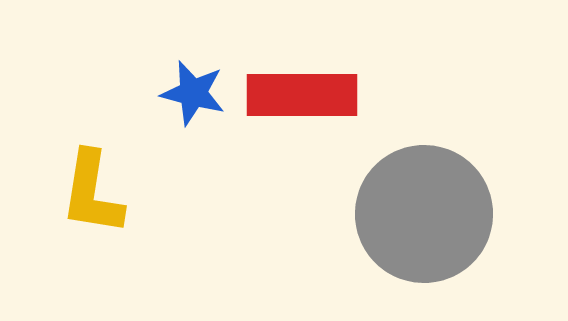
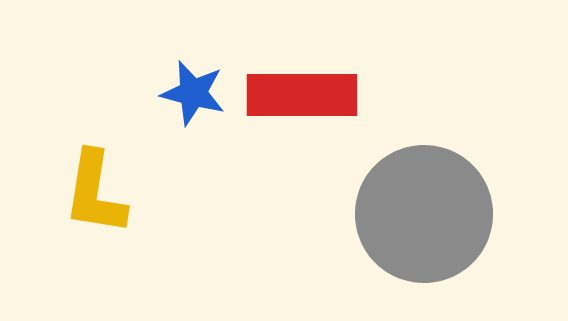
yellow L-shape: moved 3 px right
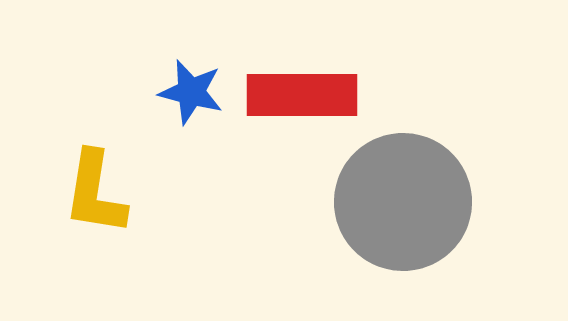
blue star: moved 2 px left, 1 px up
gray circle: moved 21 px left, 12 px up
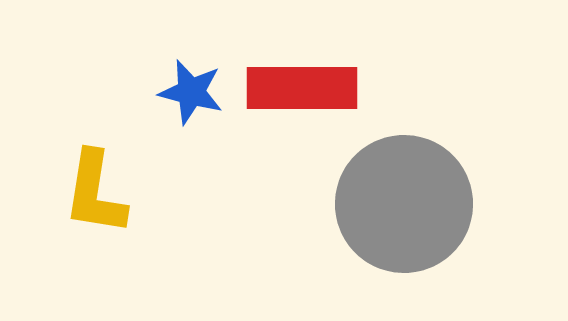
red rectangle: moved 7 px up
gray circle: moved 1 px right, 2 px down
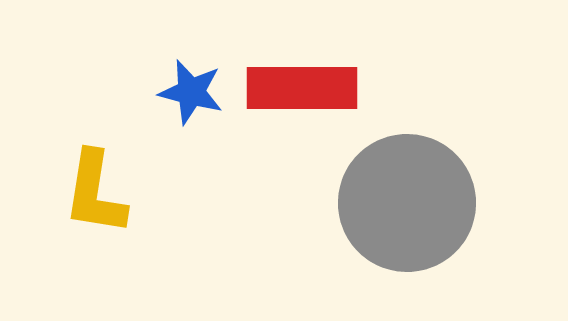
gray circle: moved 3 px right, 1 px up
